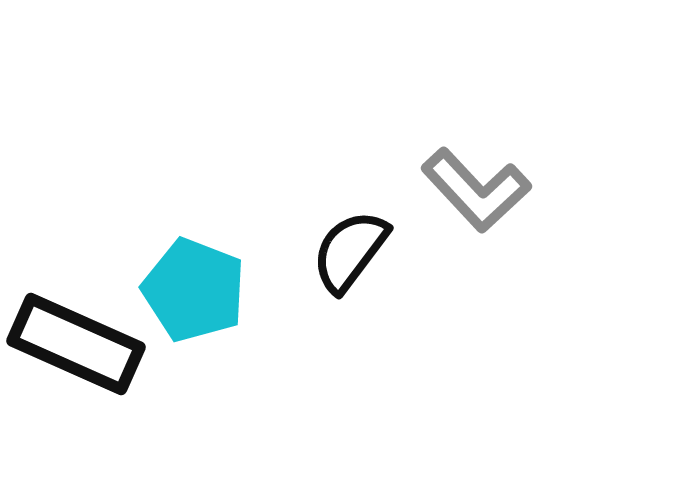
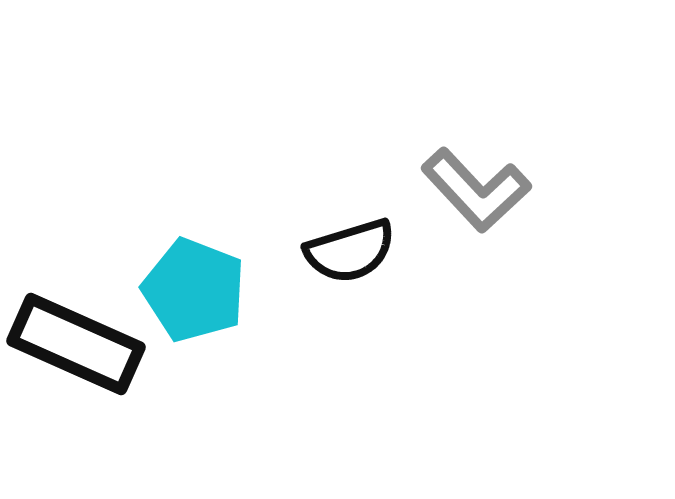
black semicircle: rotated 144 degrees counterclockwise
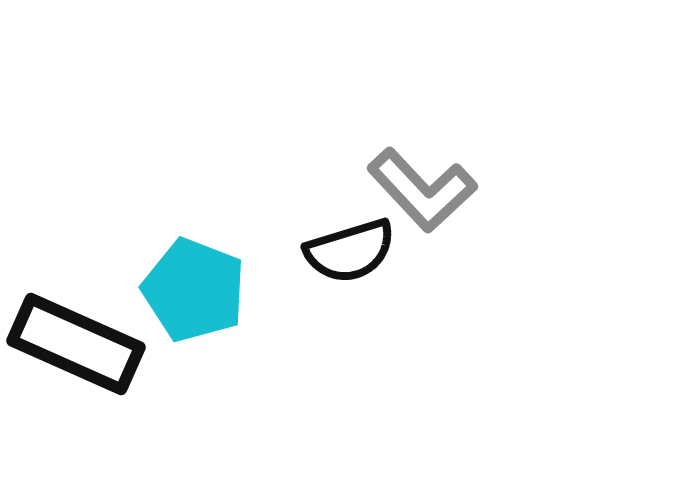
gray L-shape: moved 54 px left
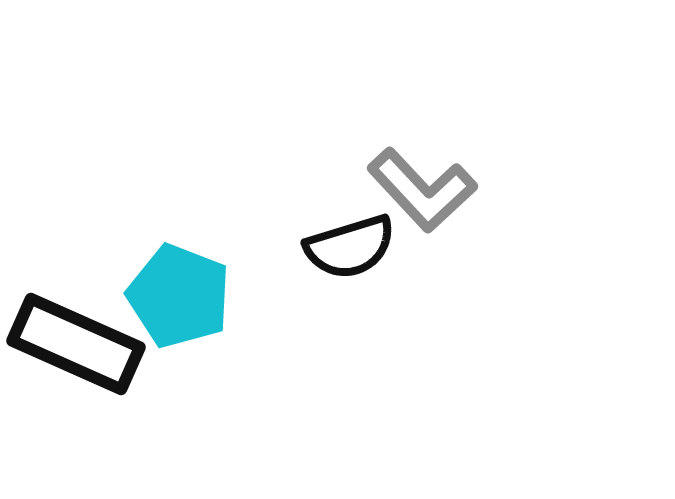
black semicircle: moved 4 px up
cyan pentagon: moved 15 px left, 6 px down
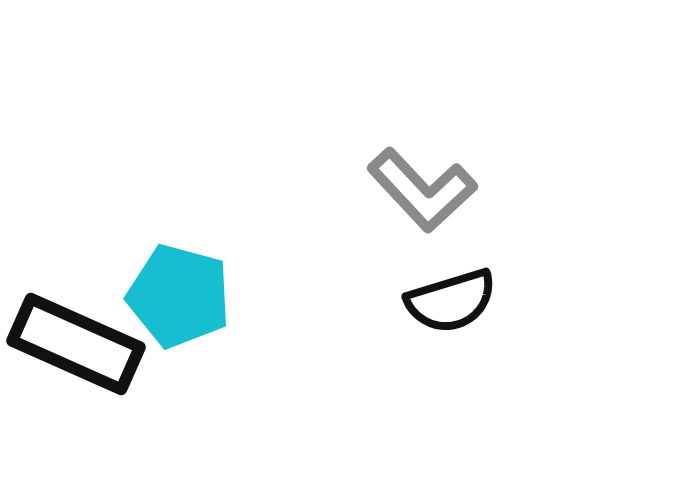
black semicircle: moved 101 px right, 54 px down
cyan pentagon: rotated 6 degrees counterclockwise
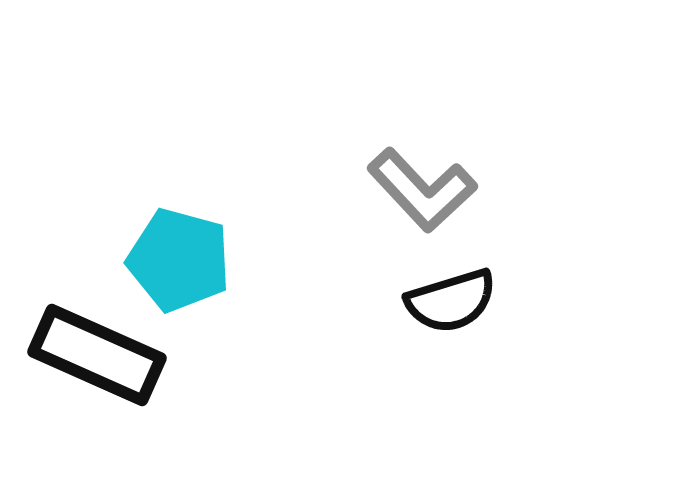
cyan pentagon: moved 36 px up
black rectangle: moved 21 px right, 11 px down
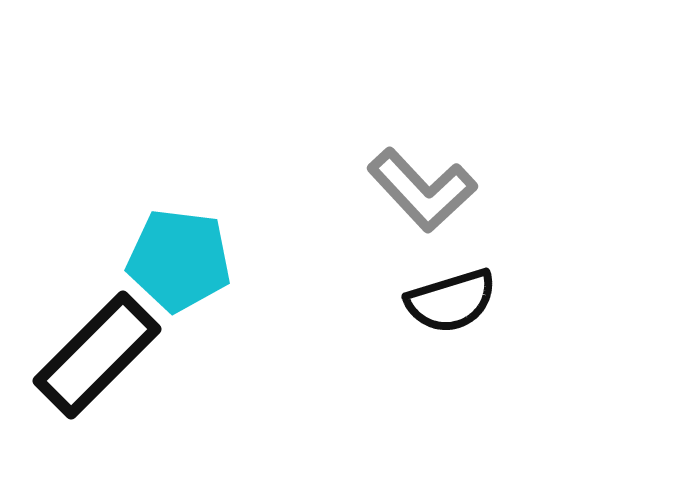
cyan pentagon: rotated 8 degrees counterclockwise
black rectangle: rotated 69 degrees counterclockwise
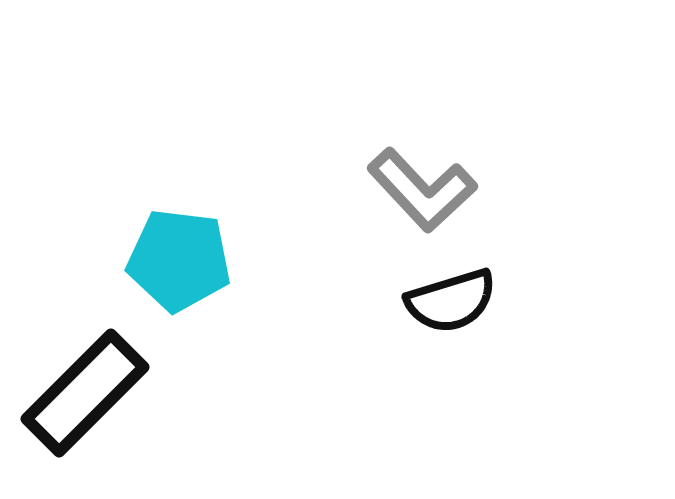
black rectangle: moved 12 px left, 38 px down
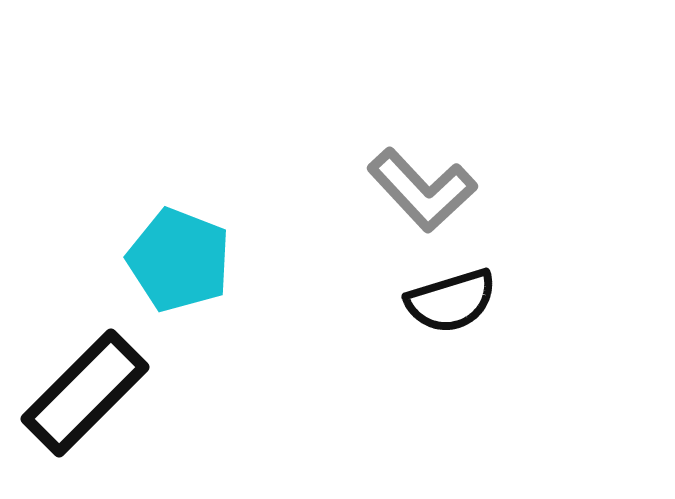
cyan pentagon: rotated 14 degrees clockwise
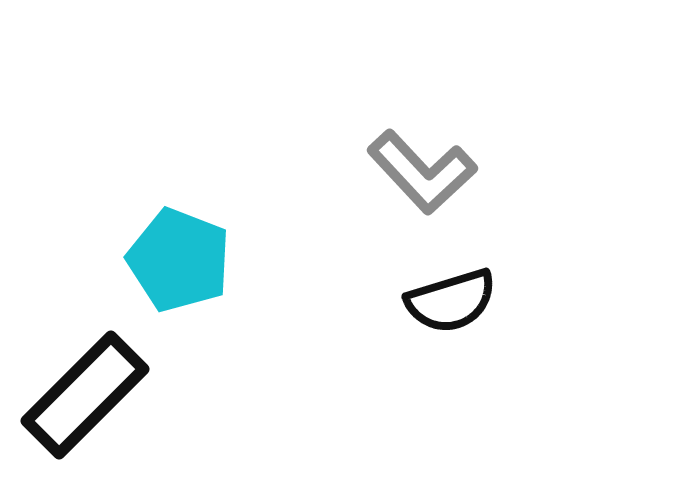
gray L-shape: moved 18 px up
black rectangle: moved 2 px down
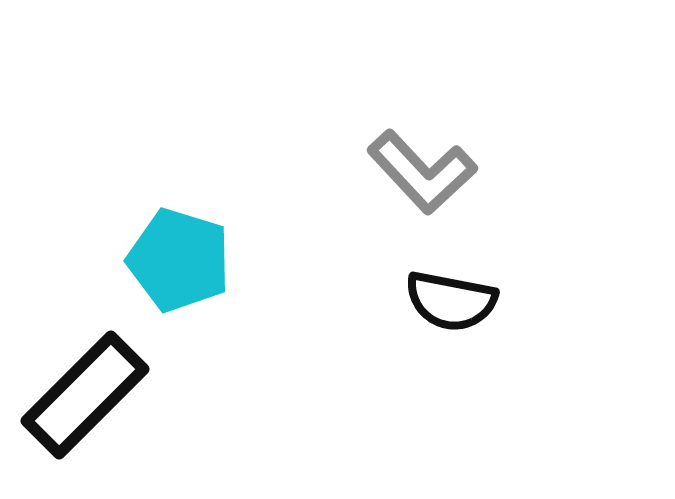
cyan pentagon: rotated 4 degrees counterclockwise
black semicircle: rotated 28 degrees clockwise
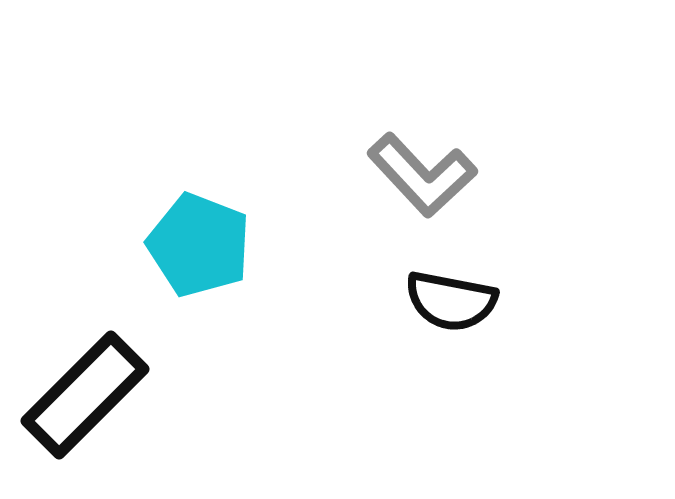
gray L-shape: moved 3 px down
cyan pentagon: moved 20 px right, 15 px up; rotated 4 degrees clockwise
